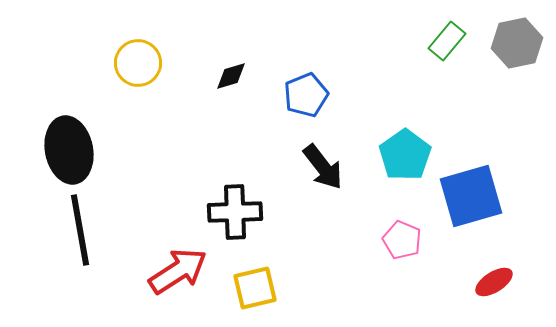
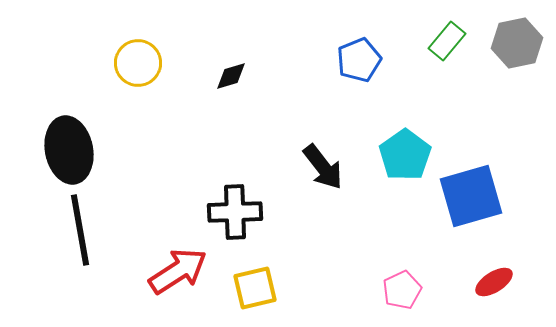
blue pentagon: moved 53 px right, 35 px up
pink pentagon: moved 50 px down; rotated 24 degrees clockwise
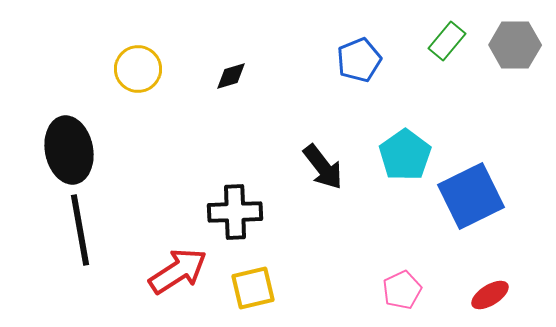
gray hexagon: moved 2 px left, 2 px down; rotated 12 degrees clockwise
yellow circle: moved 6 px down
blue square: rotated 10 degrees counterclockwise
red ellipse: moved 4 px left, 13 px down
yellow square: moved 2 px left
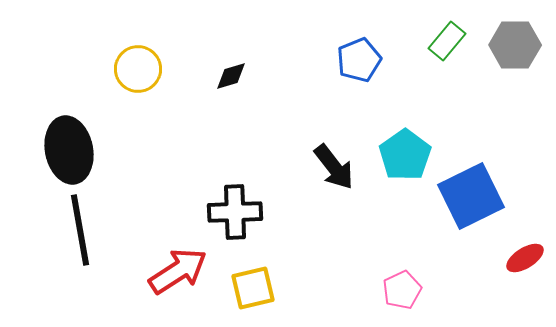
black arrow: moved 11 px right
red ellipse: moved 35 px right, 37 px up
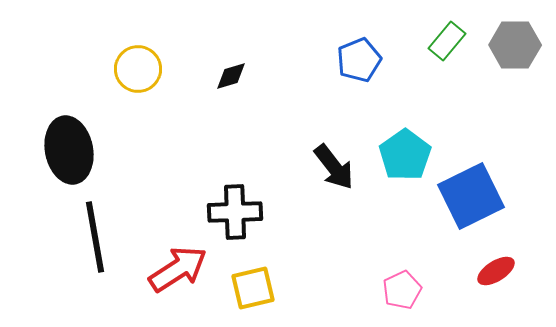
black line: moved 15 px right, 7 px down
red ellipse: moved 29 px left, 13 px down
red arrow: moved 2 px up
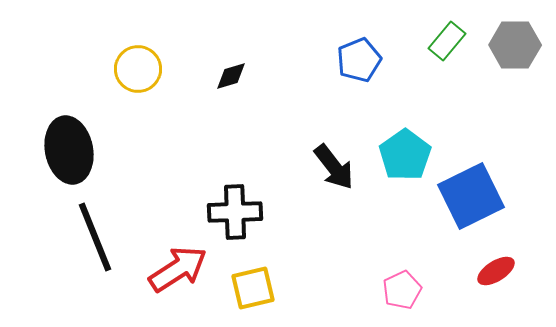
black line: rotated 12 degrees counterclockwise
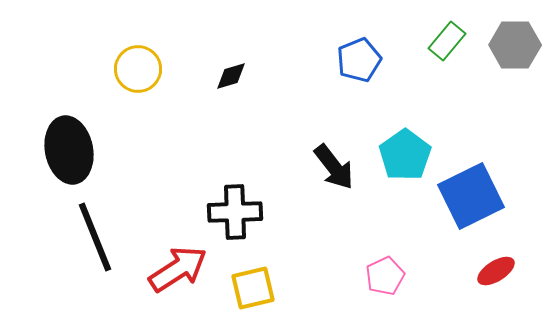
pink pentagon: moved 17 px left, 14 px up
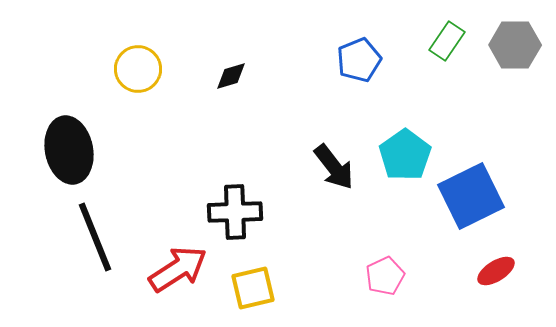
green rectangle: rotated 6 degrees counterclockwise
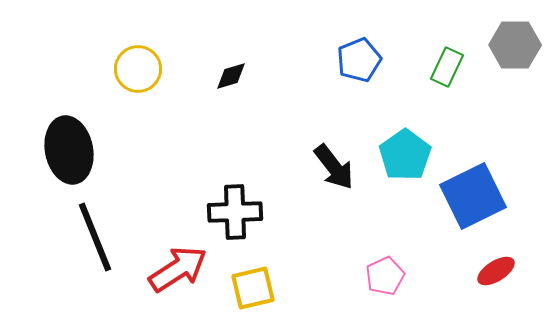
green rectangle: moved 26 px down; rotated 9 degrees counterclockwise
blue square: moved 2 px right
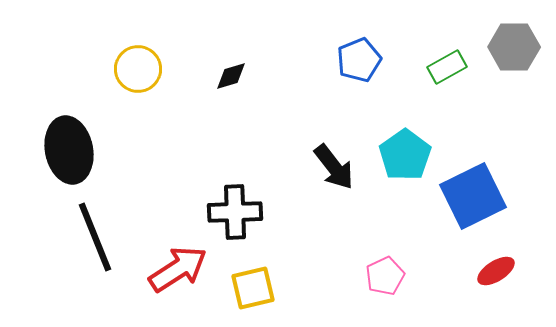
gray hexagon: moved 1 px left, 2 px down
green rectangle: rotated 36 degrees clockwise
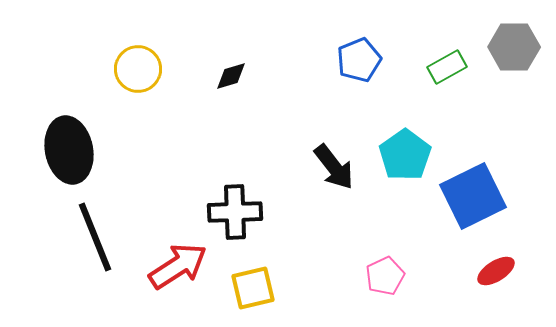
red arrow: moved 3 px up
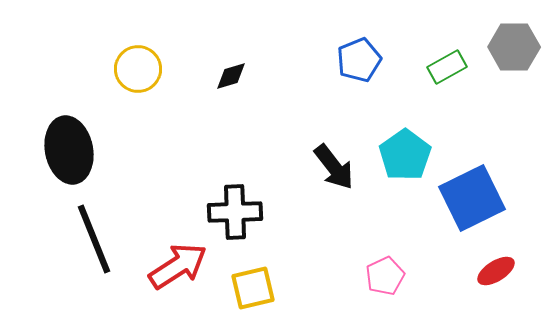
blue square: moved 1 px left, 2 px down
black line: moved 1 px left, 2 px down
